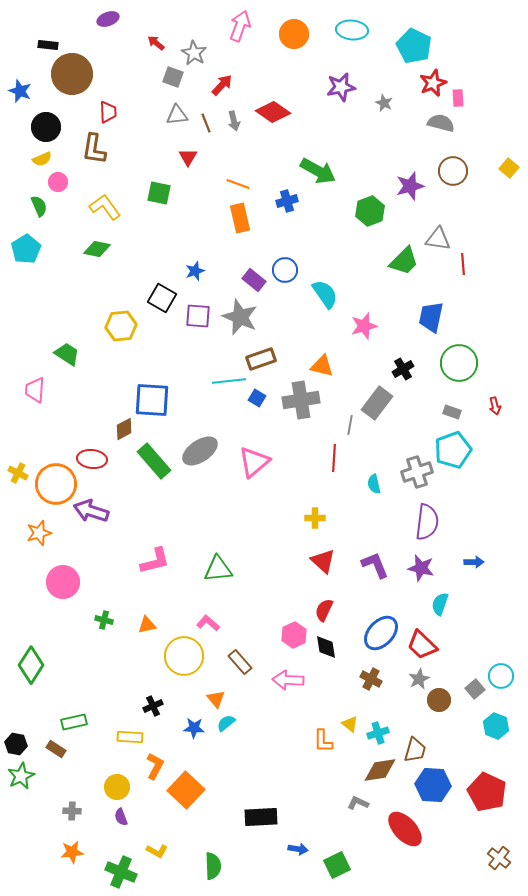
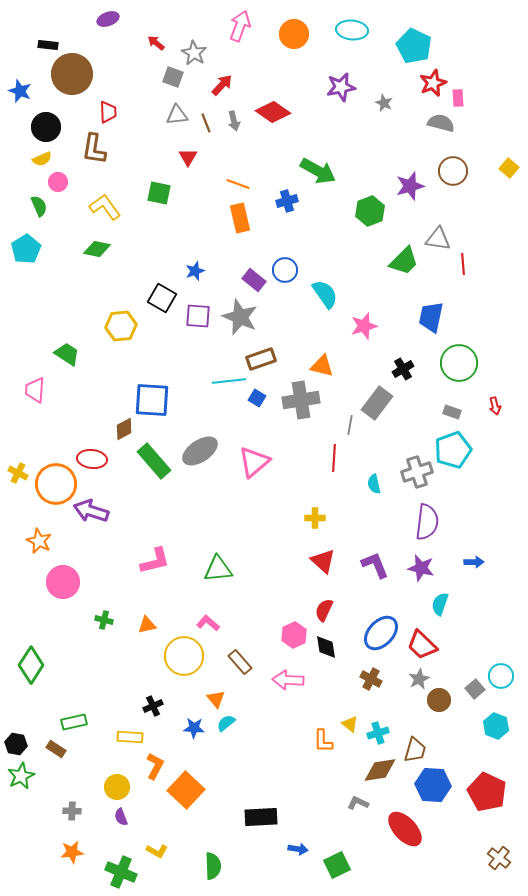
orange star at (39, 533): moved 8 px down; rotated 30 degrees counterclockwise
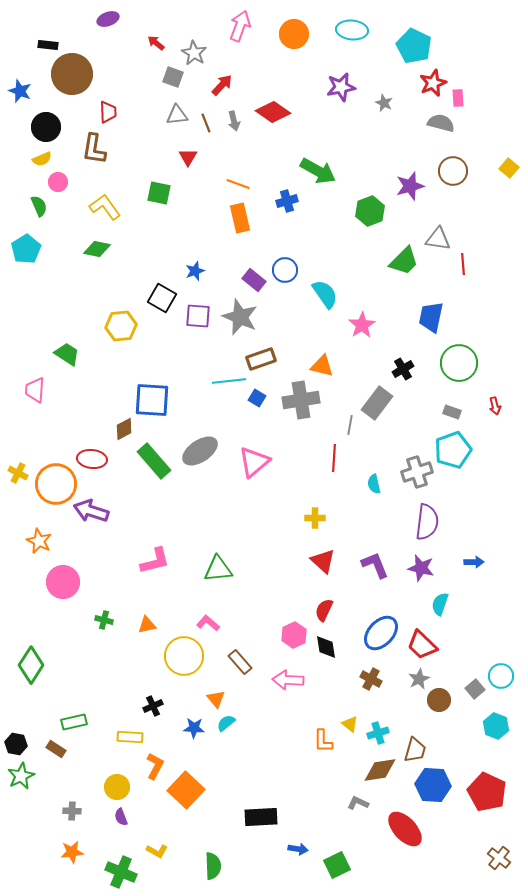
pink star at (364, 326): moved 2 px left, 1 px up; rotated 16 degrees counterclockwise
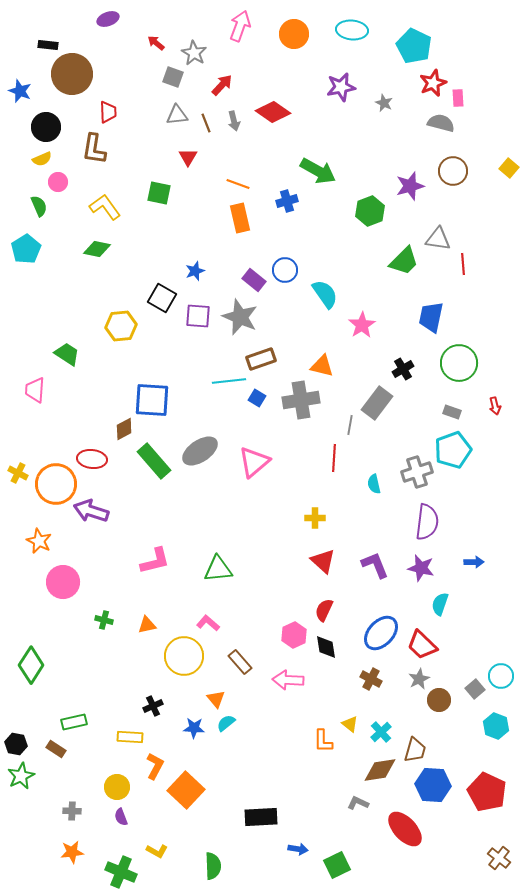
cyan cross at (378, 733): moved 3 px right, 1 px up; rotated 25 degrees counterclockwise
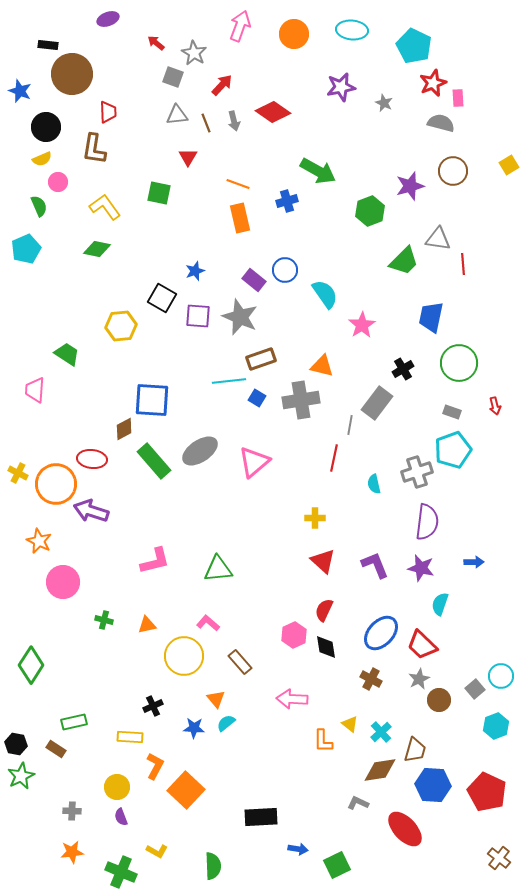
yellow square at (509, 168): moved 3 px up; rotated 18 degrees clockwise
cyan pentagon at (26, 249): rotated 8 degrees clockwise
red line at (334, 458): rotated 8 degrees clockwise
pink arrow at (288, 680): moved 4 px right, 19 px down
cyan hexagon at (496, 726): rotated 20 degrees clockwise
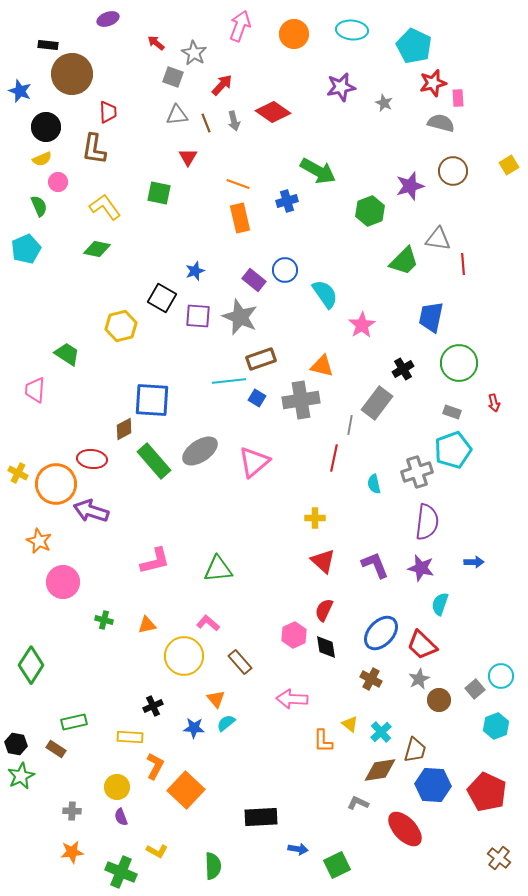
red star at (433, 83): rotated 8 degrees clockwise
yellow hexagon at (121, 326): rotated 8 degrees counterclockwise
red arrow at (495, 406): moved 1 px left, 3 px up
